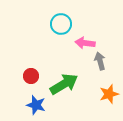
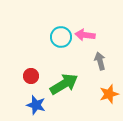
cyan circle: moved 13 px down
pink arrow: moved 8 px up
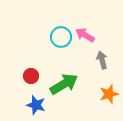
pink arrow: rotated 24 degrees clockwise
gray arrow: moved 2 px right, 1 px up
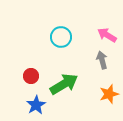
pink arrow: moved 22 px right
blue star: rotated 24 degrees clockwise
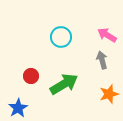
blue star: moved 18 px left, 3 px down
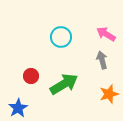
pink arrow: moved 1 px left, 1 px up
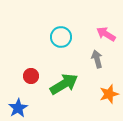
gray arrow: moved 5 px left, 1 px up
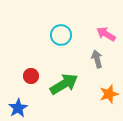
cyan circle: moved 2 px up
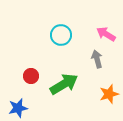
blue star: rotated 18 degrees clockwise
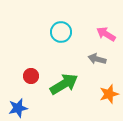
cyan circle: moved 3 px up
gray arrow: rotated 60 degrees counterclockwise
